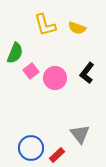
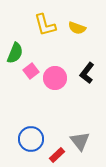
gray triangle: moved 7 px down
blue circle: moved 9 px up
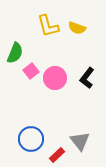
yellow L-shape: moved 3 px right, 1 px down
black L-shape: moved 5 px down
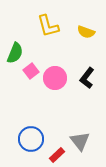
yellow semicircle: moved 9 px right, 4 px down
